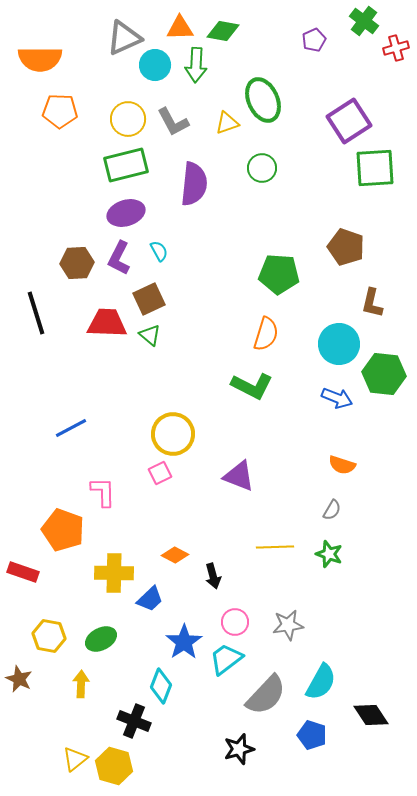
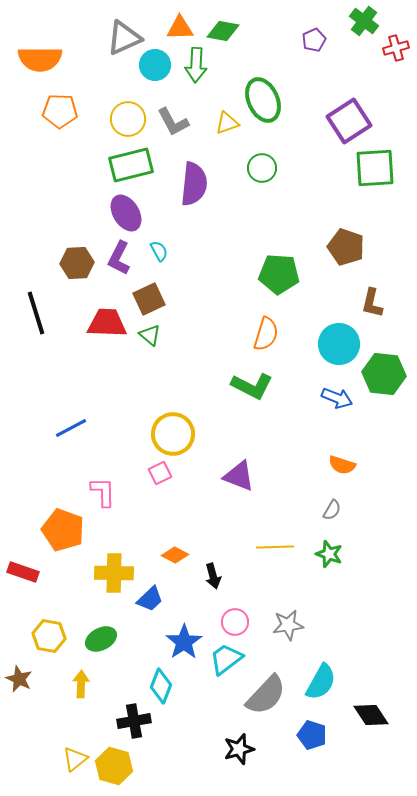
green rectangle at (126, 165): moved 5 px right
purple ellipse at (126, 213): rotated 75 degrees clockwise
black cross at (134, 721): rotated 32 degrees counterclockwise
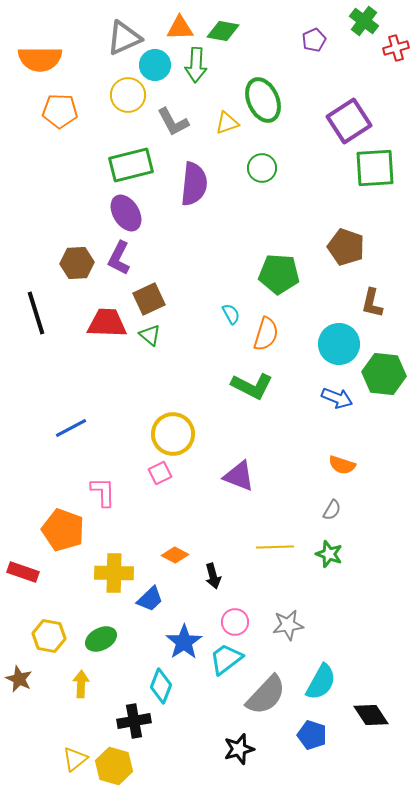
yellow circle at (128, 119): moved 24 px up
cyan semicircle at (159, 251): moved 72 px right, 63 px down
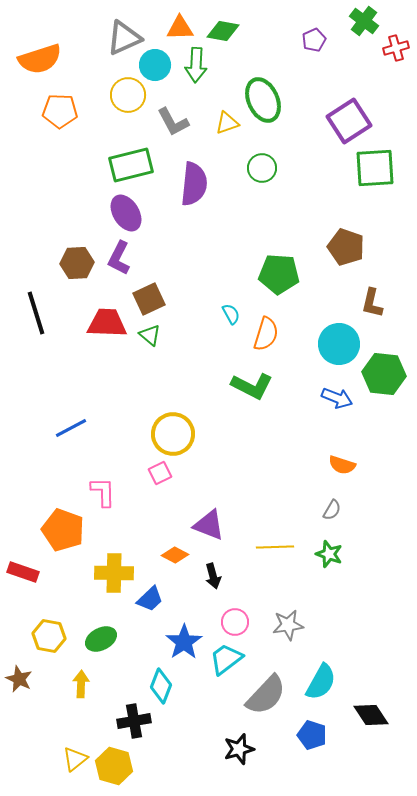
orange semicircle at (40, 59): rotated 18 degrees counterclockwise
purple triangle at (239, 476): moved 30 px left, 49 px down
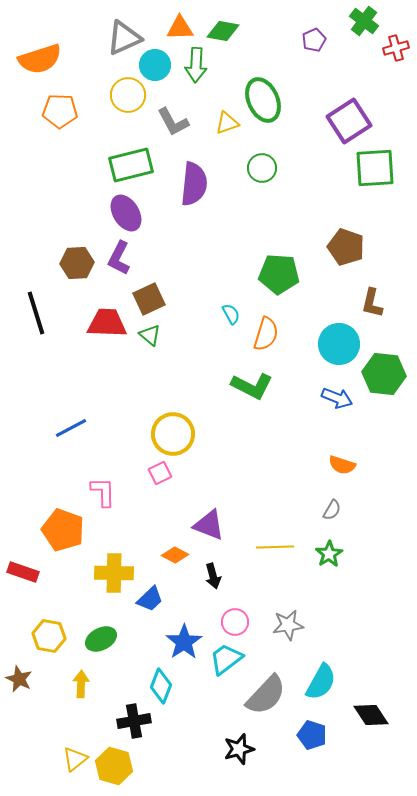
green star at (329, 554): rotated 20 degrees clockwise
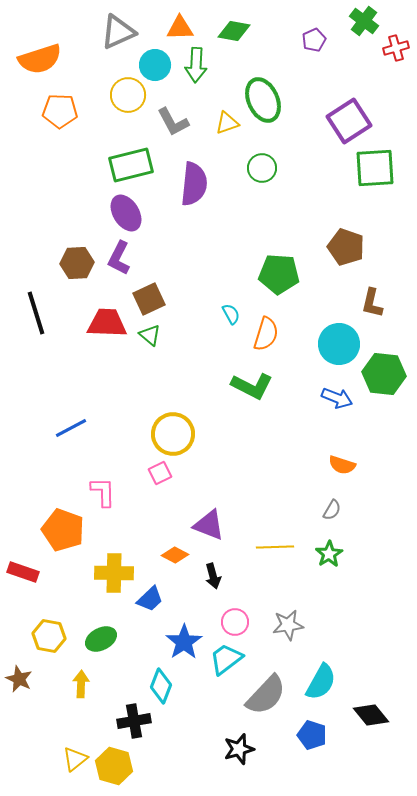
green diamond at (223, 31): moved 11 px right
gray triangle at (124, 38): moved 6 px left, 6 px up
black diamond at (371, 715): rotated 6 degrees counterclockwise
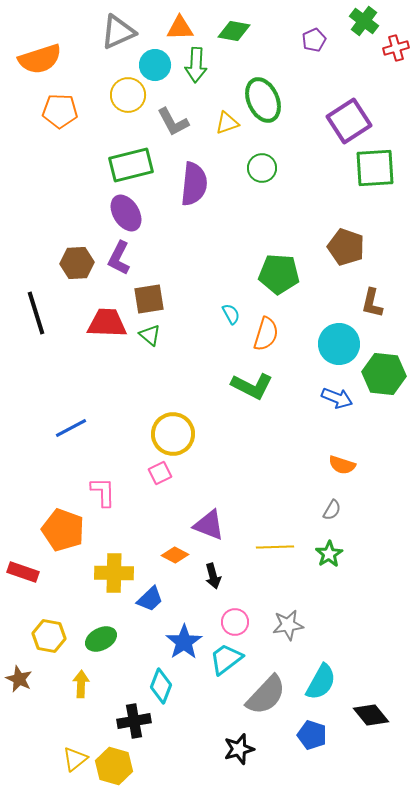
brown square at (149, 299): rotated 16 degrees clockwise
